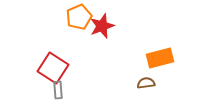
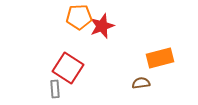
orange pentagon: rotated 20 degrees clockwise
red square: moved 15 px right
brown semicircle: moved 5 px left
gray rectangle: moved 3 px left, 1 px up
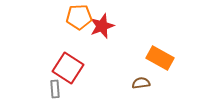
orange rectangle: rotated 44 degrees clockwise
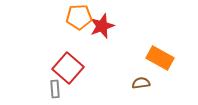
red square: rotated 8 degrees clockwise
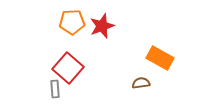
orange pentagon: moved 7 px left, 5 px down
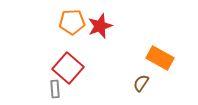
red star: moved 2 px left
brown semicircle: rotated 48 degrees counterclockwise
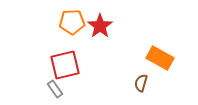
red star: rotated 15 degrees counterclockwise
red square: moved 3 px left, 3 px up; rotated 36 degrees clockwise
brown semicircle: rotated 18 degrees counterclockwise
gray rectangle: rotated 30 degrees counterclockwise
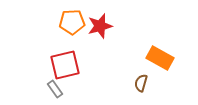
red star: rotated 20 degrees clockwise
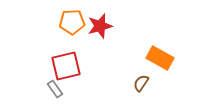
red square: moved 1 px right, 1 px down
brown semicircle: rotated 18 degrees clockwise
